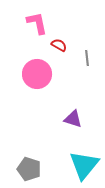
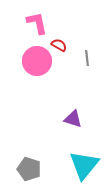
pink circle: moved 13 px up
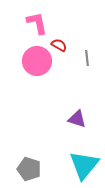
purple triangle: moved 4 px right
